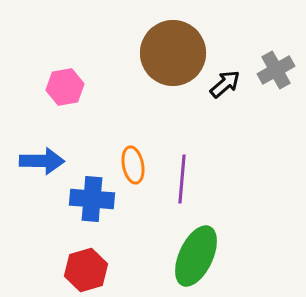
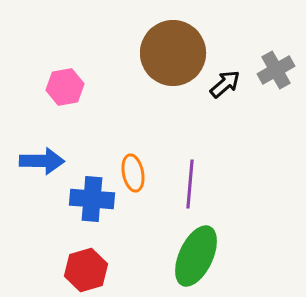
orange ellipse: moved 8 px down
purple line: moved 8 px right, 5 px down
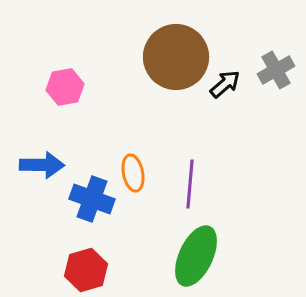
brown circle: moved 3 px right, 4 px down
blue arrow: moved 4 px down
blue cross: rotated 15 degrees clockwise
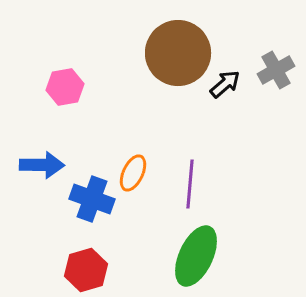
brown circle: moved 2 px right, 4 px up
orange ellipse: rotated 36 degrees clockwise
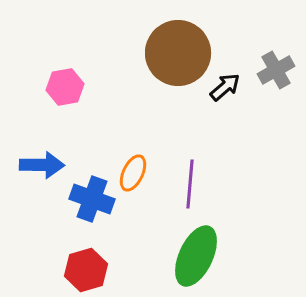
black arrow: moved 3 px down
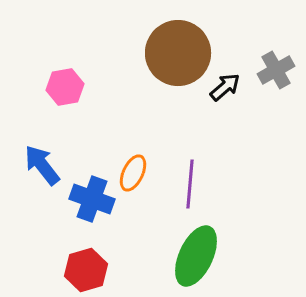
blue arrow: rotated 129 degrees counterclockwise
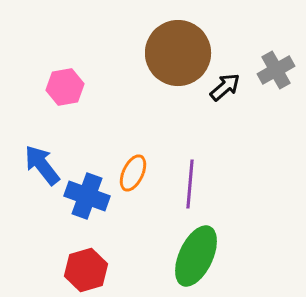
blue cross: moved 5 px left, 3 px up
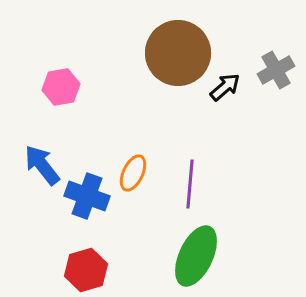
pink hexagon: moved 4 px left
